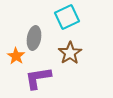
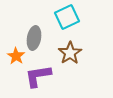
purple L-shape: moved 2 px up
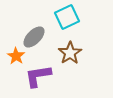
gray ellipse: moved 1 px up; rotated 35 degrees clockwise
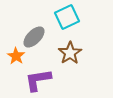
purple L-shape: moved 4 px down
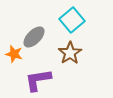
cyan square: moved 5 px right, 3 px down; rotated 15 degrees counterclockwise
orange star: moved 2 px left, 2 px up; rotated 18 degrees counterclockwise
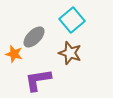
brown star: rotated 20 degrees counterclockwise
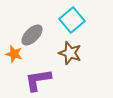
gray ellipse: moved 2 px left, 2 px up
